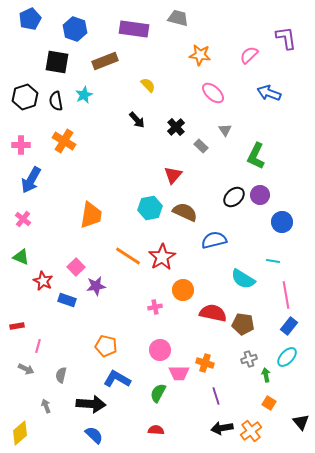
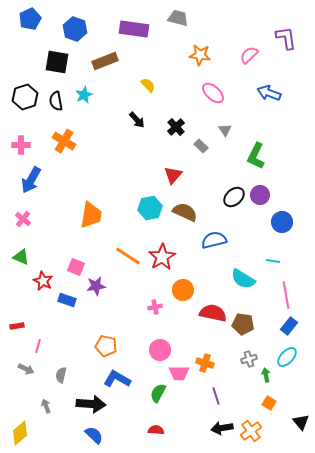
pink square at (76, 267): rotated 24 degrees counterclockwise
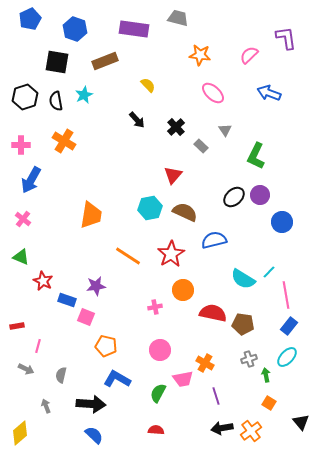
red star at (162, 257): moved 9 px right, 3 px up
cyan line at (273, 261): moved 4 px left, 11 px down; rotated 56 degrees counterclockwise
pink square at (76, 267): moved 10 px right, 50 px down
orange cross at (205, 363): rotated 12 degrees clockwise
pink trapezoid at (179, 373): moved 4 px right, 6 px down; rotated 10 degrees counterclockwise
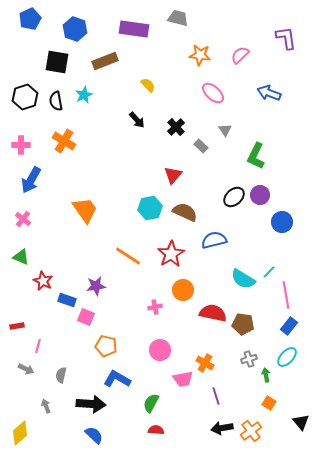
pink semicircle at (249, 55): moved 9 px left
orange trapezoid at (91, 215): moved 6 px left, 5 px up; rotated 44 degrees counterclockwise
green semicircle at (158, 393): moved 7 px left, 10 px down
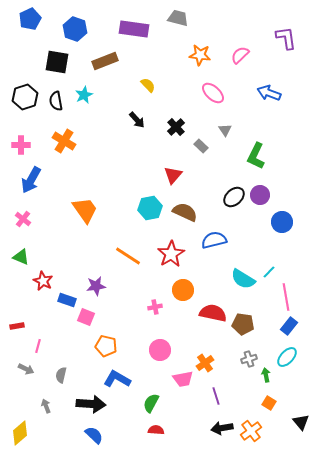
pink line at (286, 295): moved 2 px down
orange cross at (205, 363): rotated 24 degrees clockwise
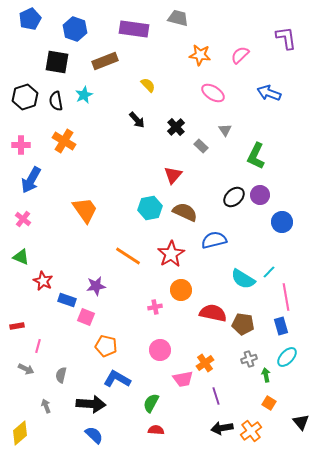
pink ellipse at (213, 93): rotated 10 degrees counterclockwise
orange circle at (183, 290): moved 2 px left
blue rectangle at (289, 326): moved 8 px left; rotated 54 degrees counterclockwise
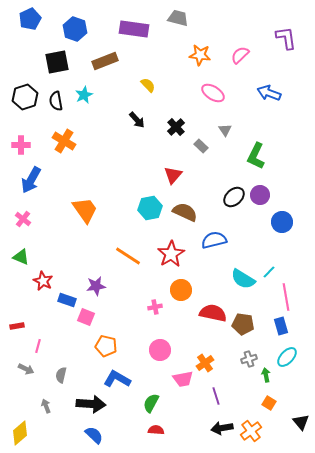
black square at (57, 62): rotated 20 degrees counterclockwise
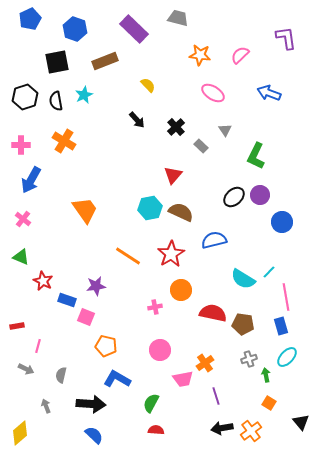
purple rectangle at (134, 29): rotated 36 degrees clockwise
brown semicircle at (185, 212): moved 4 px left
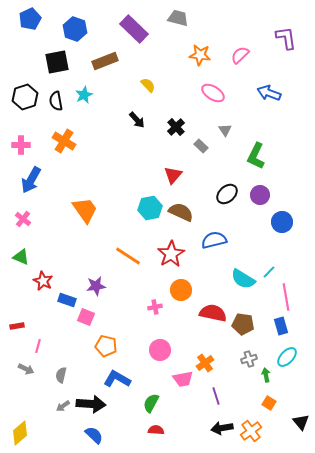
black ellipse at (234, 197): moved 7 px left, 3 px up
gray arrow at (46, 406): moved 17 px right; rotated 104 degrees counterclockwise
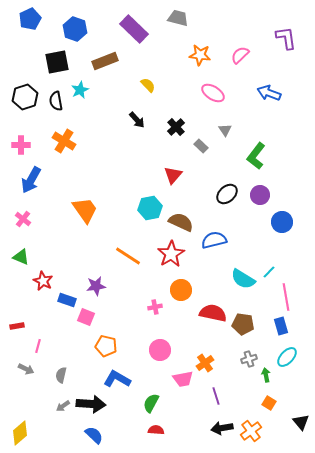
cyan star at (84, 95): moved 4 px left, 5 px up
green L-shape at (256, 156): rotated 12 degrees clockwise
brown semicircle at (181, 212): moved 10 px down
